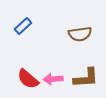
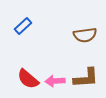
brown semicircle: moved 5 px right, 1 px down
pink arrow: moved 2 px right, 2 px down
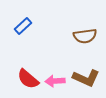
brown semicircle: moved 1 px down
brown L-shape: rotated 28 degrees clockwise
